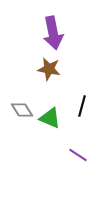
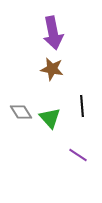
brown star: moved 3 px right
black line: rotated 20 degrees counterclockwise
gray diamond: moved 1 px left, 2 px down
green triangle: rotated 25 degrees clockwise
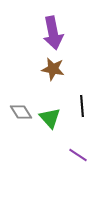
brown star: moved 1 px right
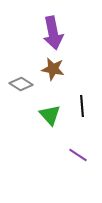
gray diamond: moved 28 px up; rotated 25 degrees counterclockwise
green triangle: moved 3 px up
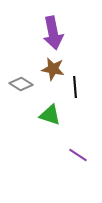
black line: moved 7 px left, 19 px up
green triangle: rotated 30 degrees counterclockwise
